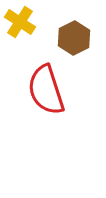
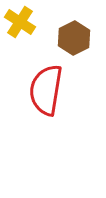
red semicircle: rotated 27 degrees clockwise
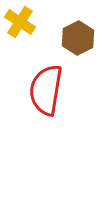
brown hexagon: moved 4 px right
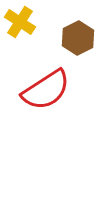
red semicircle: rotated 132 degrees counterclockwise
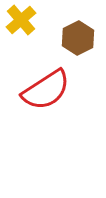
yellow cross: moved 1 px right, 2 px up; rotated 16 degrees clockwise
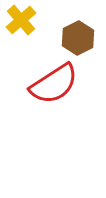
red semicircle: moved 8 px right, 6 px up
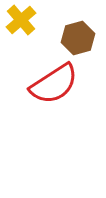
brown hexagon: rotated 12 degrees clockwise
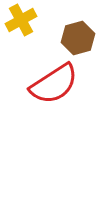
yellow cross: rotated 12 degrees clockwise
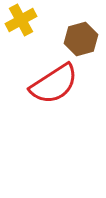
brown hexagon: moved 3 px right, 1 px down
